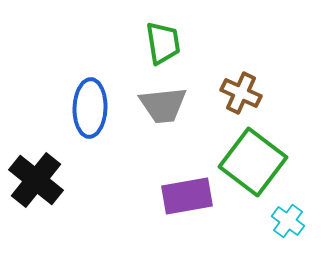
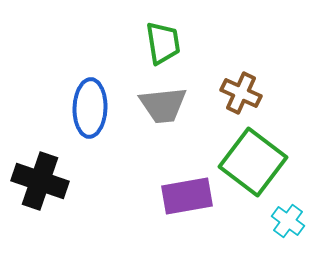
black cross: moved 4 px right, 1 px down; rotated 20 degrees counterclockwise
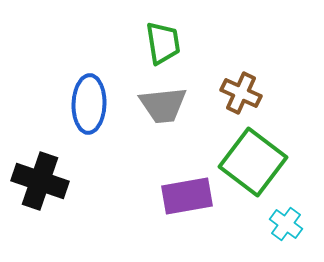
blue ellipse: moved 1 px left, 4 px up
cyan cross: moved 2 px left, 3 px down
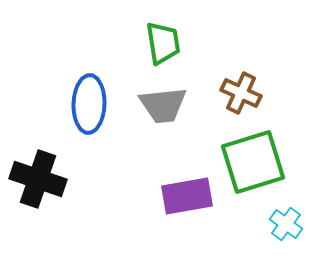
green square: rotated 36 degrees clockwise
black cross: moved 2 px left, 2 px up
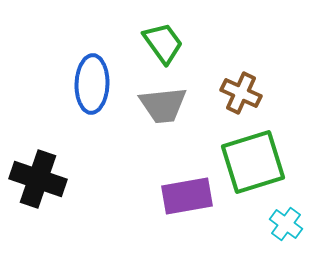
green trapezoid: rotated 27 degrees counterclockwise
blue ellipse: moved 3 px right, 20 px up
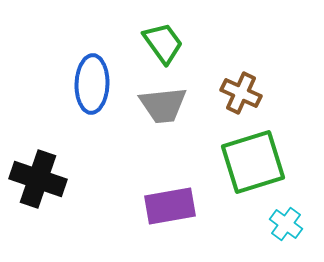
purple rectangle: moved 17 px left, 10 px down
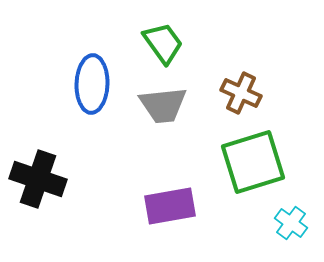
cyan cross: moved 5 px right, 1 px up
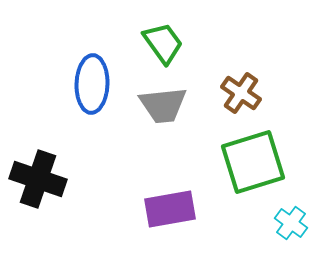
brown cross: rotated 9 degrees clockwise
purple rectangle: moved 3 px down
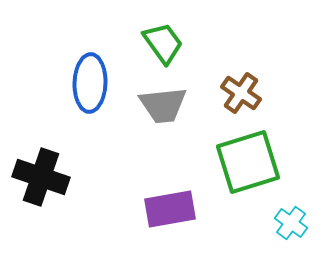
blue ellipse: moved 2 px left, 1 px up
green square: moved 5 px left
black cross: moved 3 px right, 2 px up
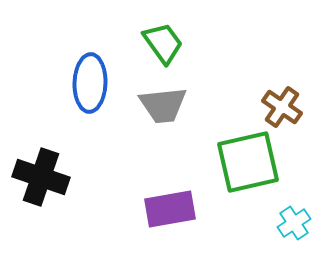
brown cross: moved 41 px right, 14 px down
green square: rotated 4 degrees clockwise
cyan cross: moved 3 px right; rotated 20 degrees clockwise
